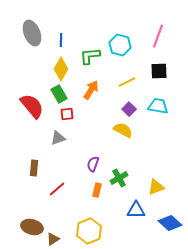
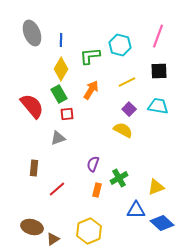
blue diamond: moved 8 px left
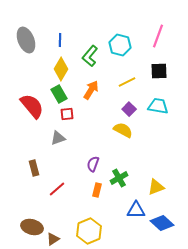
gray ellipse: moved 6 px left, 7 px down
blue line: moved 1 px left
green L-shape: rotated 45 degrees counterclockwise
brown rectangle: rotated 21 degrees counterclockwise
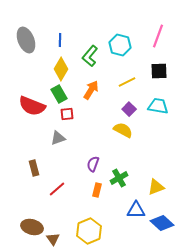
red semicircle: rotated 152 degrees clockwise
brown triangle: rotated 32 degrees counterclockwise
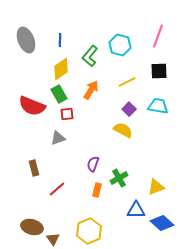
yellow diamond: rotated 25 degrees clockwise
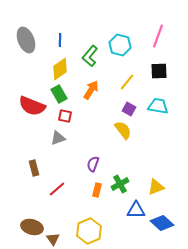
yellow diamond: moved 1 px left
yellow line: rotated 24 degrees counterclockwise
purple square: rotated 16 degrees counterclockwise
red square: moved 2 px left, 2 px down; rotated 16 degrees clockwise
yellow semicircle: rotated 24 degrees clockwise
green cross: moved 1 px right, 6 px down
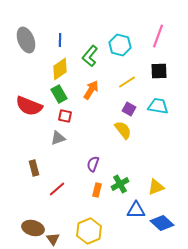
yellow line: rotated 18 degrees clockwise
red semicircle: moved 3 px left
brown ellipse: moved 1 px right, 1 px down
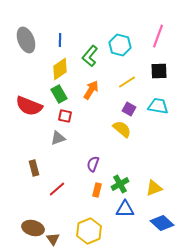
yellow semicircle: moved 1 px left, 1 px up; rotated 12 degrees counterclockwise
yellow triangle: moved 2 px left, 1 px down
blue triangle: moved 11 px left, 1 px up
